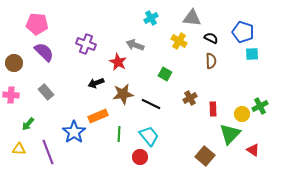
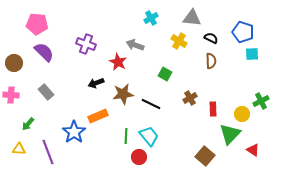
green cross: moved 1 px right, 5 px up
green line: moved 7 px right, 2 px down
red circle: moved 1 px left
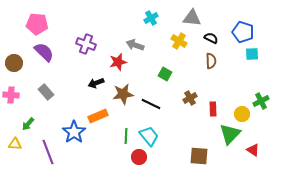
red star: rotated 30 degrees clockwise
yellow triangle: moved 4 px left, 5 px up
brown square: moved 6 px left; rotated 36 degrees counterclockwise
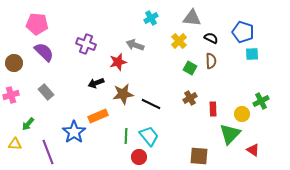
yellow cross: rotated 14 degrees clockwise
green square: moved 25 px right, 6 px up
pink cross: rotated 21 degrees counterclockwise
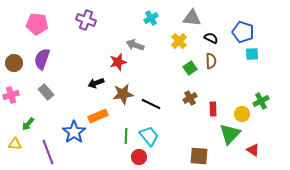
purple cross: moved 24 px up
purple semicircle: moved 2 px left, 7 px down; rotated 115 degrees counterclockwise
green square: rotated 24 degrees clockwise
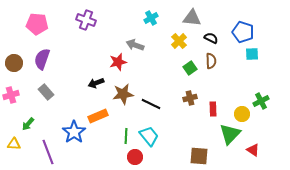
brown cross: rotated 16 degrees clockwise
yellow triangle: moved 1 px left
red circle: moved 4 px left
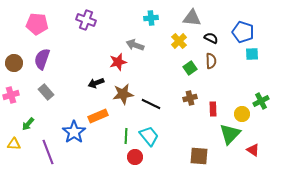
cyan cross: rotated 24 degrees clockwise
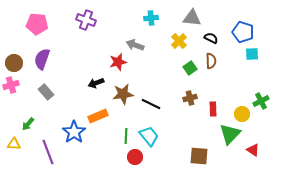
pink cross: moved 10 px up
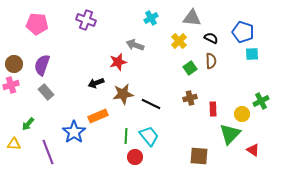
cyan cross: rotated 24 degrees counterclockwise
purple semicircle: moved 6 px down
brown circle: moved 1 px down
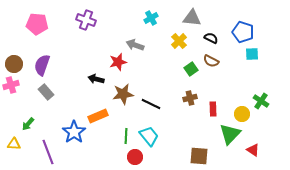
brown semicircle: rotated 119 degrees clockwise
green square: moved 1 px right, 1 px down
black arrow: moved 4 px up; rotated 35 degrees clockwise
green cross: rotated 28 degrees counterclockwise
